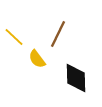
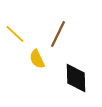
yellow line: moved 1 px right, 3 px up
yellow semicircle: rotated 12 degrees clockwise
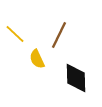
brown line: moved 1 px right, 1 px down
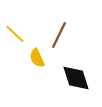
yellow semicircle: moved 1 px up
black diamond: rotated 16 degrees counterclockwise
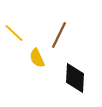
yellow line: moved 1 px left, 1 px up
black diamond: moved 1 px left; rotated 20 degrees clockwise
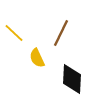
brown line: moved 2 px right, 2 px up
black diamond: moved 3 px left, 1 px down
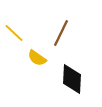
yellow semicircle: rotated 30 degrees counterclockwise
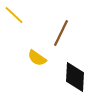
yellow line: moved 18 px up
black diamond: moved 3 px right, 2 px up
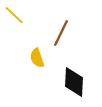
yellow semicircle: rotated 36 degrees clockwise
black diamond: moved 1 px left, 5 px down
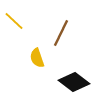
yellow line: moved 6 px down
black diamond: rotated 56 degrees counterclockwise
